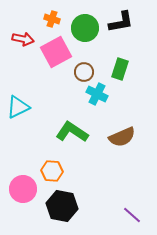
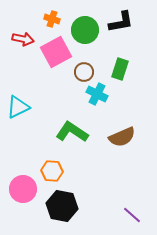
green circle: moved 2 px down
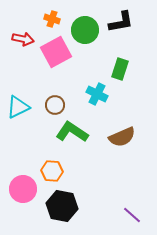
brown circle: moved 29 px left, 33 px down
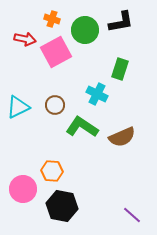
red arrow: moved 2 px right
green L-shape: moved 10 px right, 5 px up
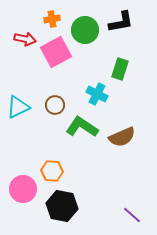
orange cross: rotated 28 degrees counterclockwise
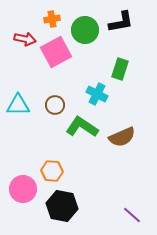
cyan triangle: moved 2 px up; rotated 25 degrees clockwise
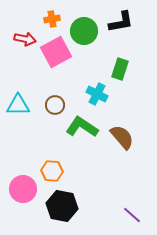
green circle: moved 1 px left, 1 px down
brown semicircle: rotated 108 degrees counterclockwise
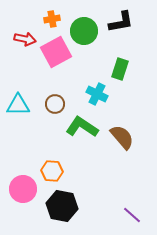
brown circle: moved 1 px up
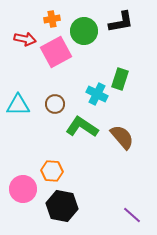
green rectangle: moved 10 px down
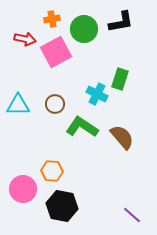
green circle: moved 2 px up
